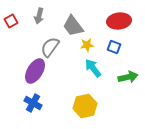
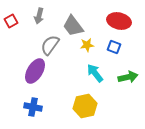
red ellipse: rotated 20 degrees clockwise
gray semicircle: moved 2 px up
cyan arrow: moved 2 px right, 5 px down
blue cross: moved 4 px down; rotated 18 degrees counterclockwise
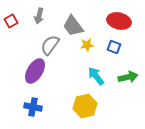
cyan arrow: moved 1 px right, 3 px down
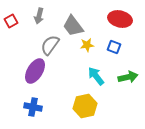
red ellipse: moved 1 px right, 2 px up
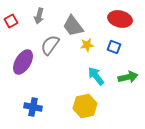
purple ellipse: moved 12 px left, 9 px up
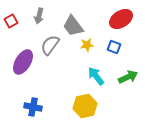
red ellipse: moved 1 px right; rotated 45 degrees counterclockwise
green arrow: rotated 12 degrees counterclockwise
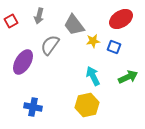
gray trapezoid: moved 1 px right, 1 px up
yellow star: moved 6 px right, 4 px up
cyan arrow: moved 3 px left; rotated 12 degrees clockwise
yellow hexagon: moved 2 px right, 1 px up
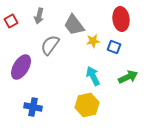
red ellipse: rotated 65 degrees counterclockwise
purple ellipse: moved 2 px left, 5 px down
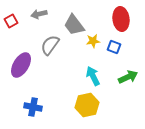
gray arrow: moved 2 px up; rotated 63 degrees clockwise
purple ellipse: moved 2 px up
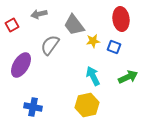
red square: moved 1 px right, 4 px down
